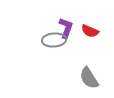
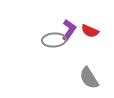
purple L-shape: moved 3 px right, 2 px down; rotated 15 degrees clockwise
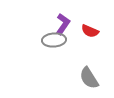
purple L-shape: moved 6 px left, 6 px up
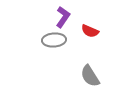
purple L-shape: moved 7 px up
gray semicircle: moved 1 px right, 2 px up
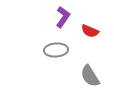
gray ellipse: moved 2 px right, 10 px down
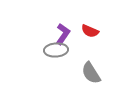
purple L-shape: moved 17 px down
gray semicircle: moved 1 px right, 3 px up
